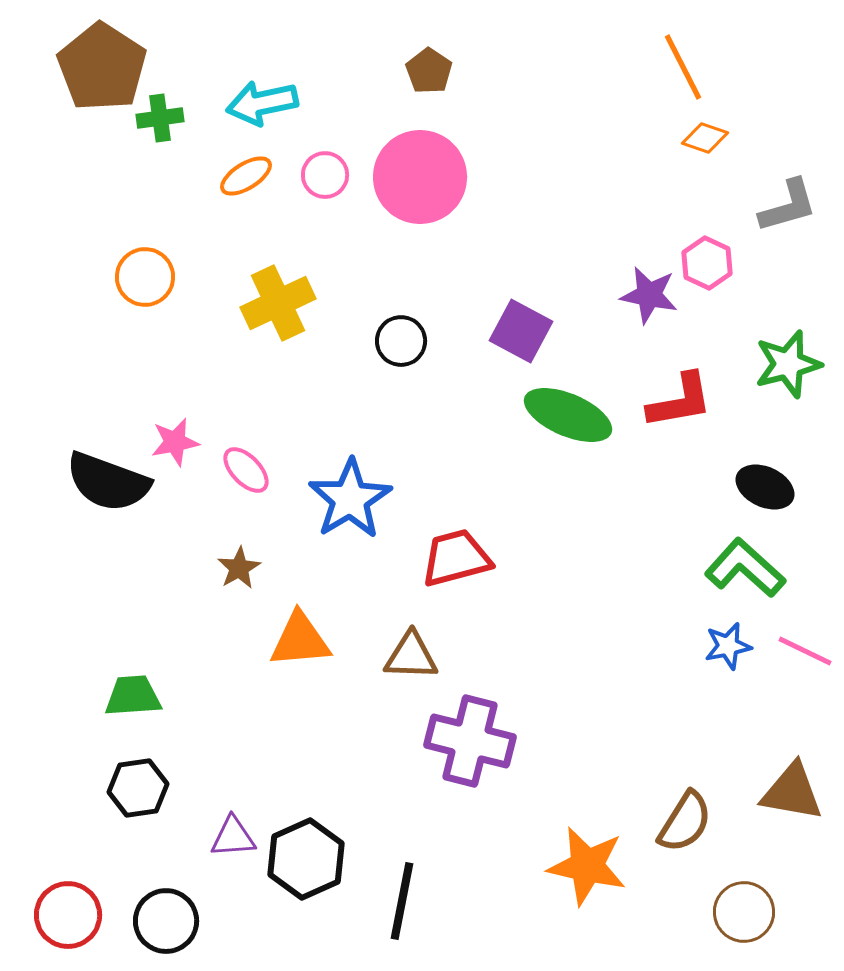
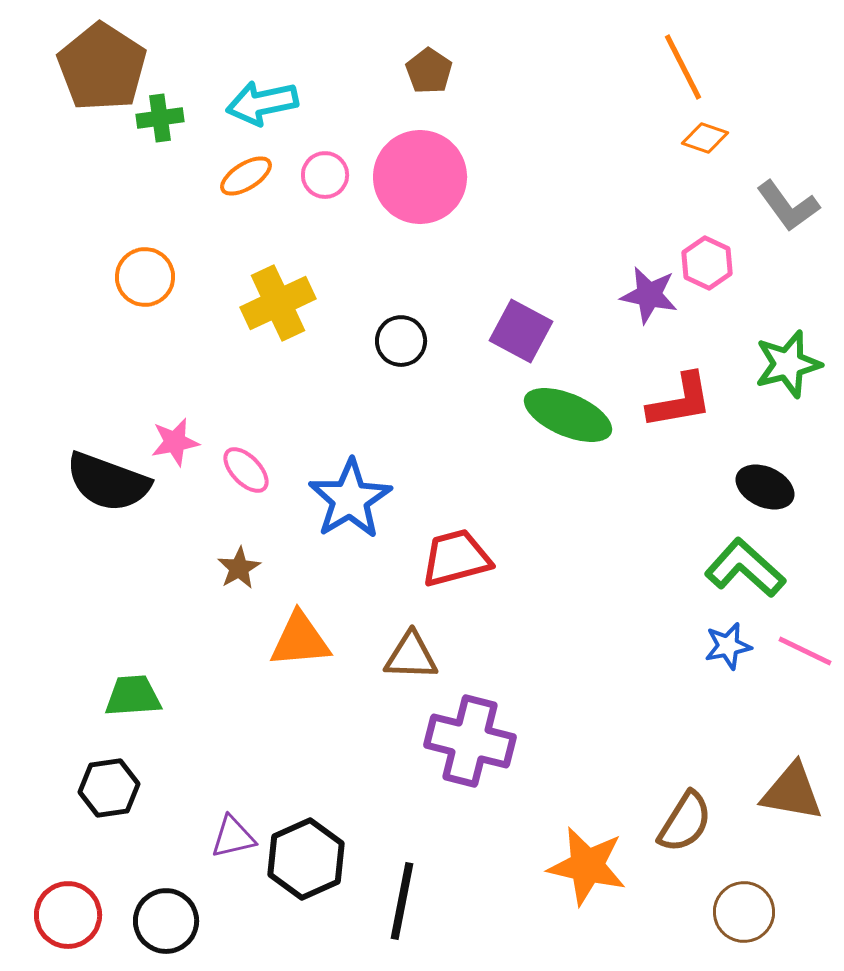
gray L-shape at (788, 206): rotated 70 degrees clockwise
black hexagon at (138, 788): moved 29 px left
purple triangle at (233, 837): rotated 9 degrees counterclockwise
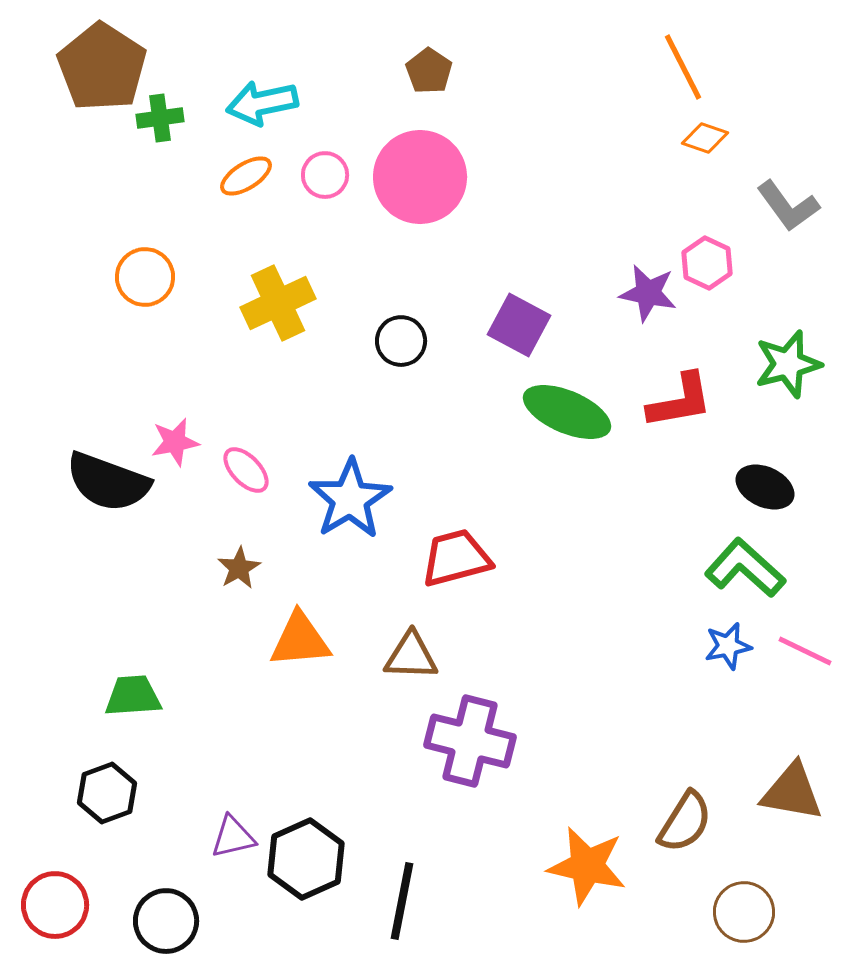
purple star at (649, 295): moved 1 px left, 2 px up
purple square at (521, 331): moved 2 px left, 6 px up
green ellipse at (568, 415): moved 1 px left, 3 px up
black hexagon at (109, 788): moved 2 px left, 5 px down; rotated 12 degrees counterclockwise
red circle at (68, 915): moved 13 px left, 10 px up
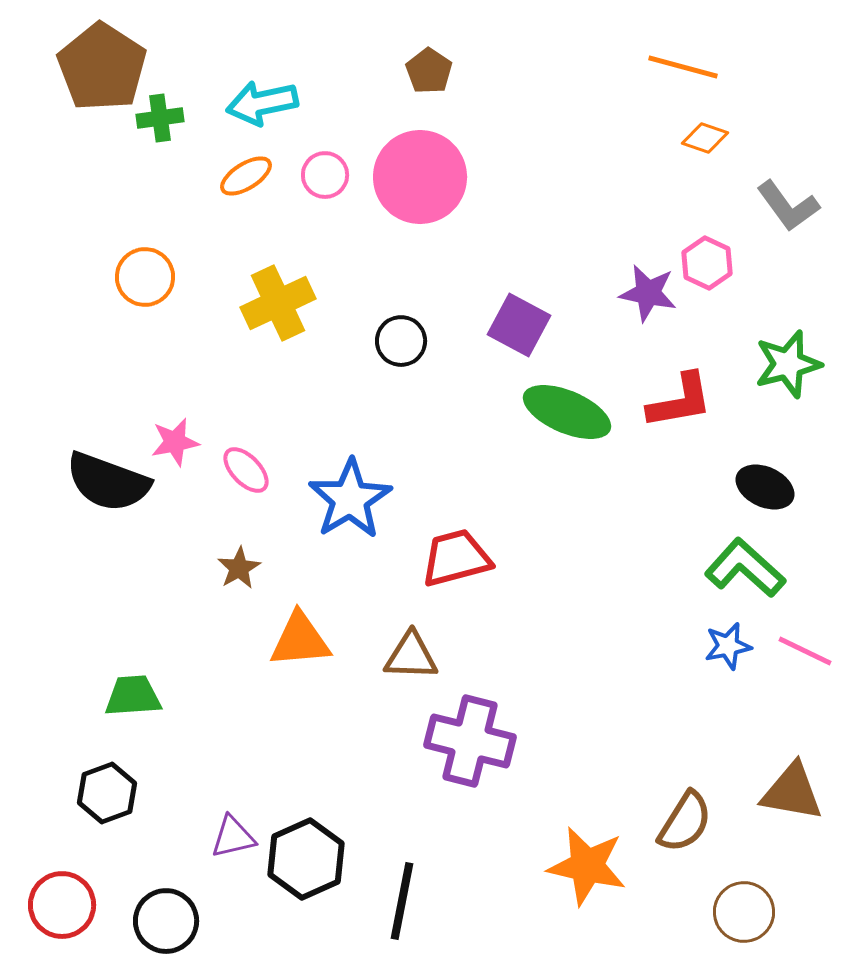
orange line at (683, 67): rotated 48 degrees counterclockwise
red circle at (55, 905): moved 7 px right
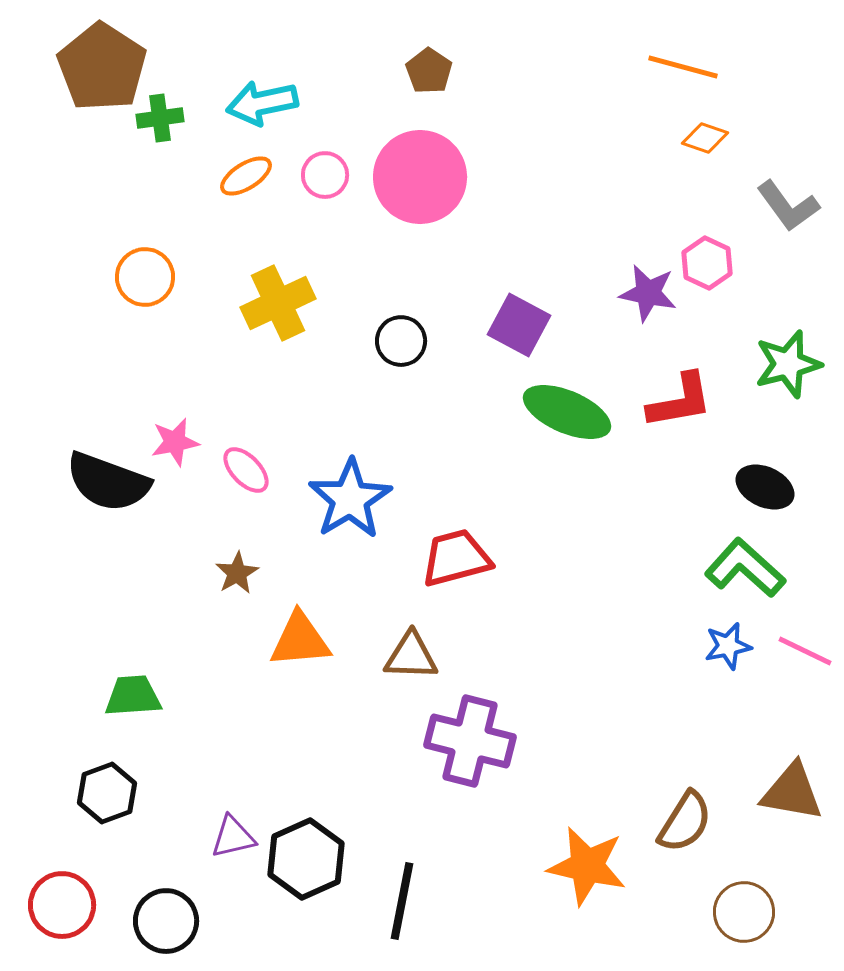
brown star at (239, 568): moved 2 px left, 5 px down
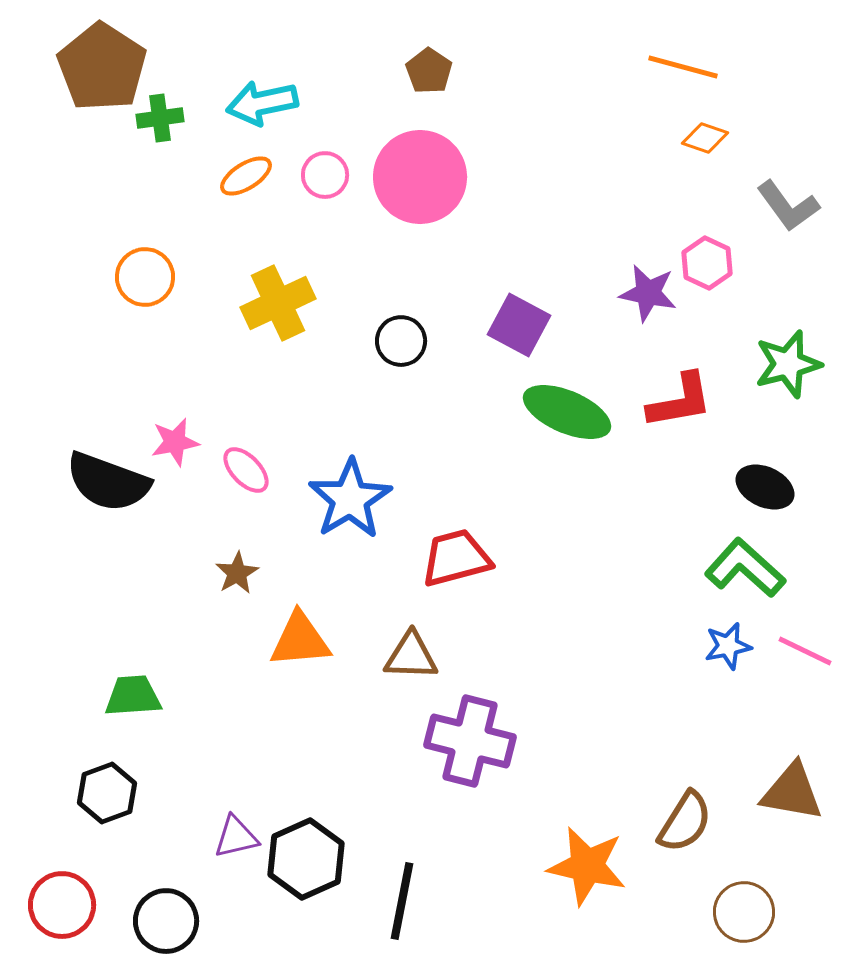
purple triangle at (233, 837): moved 3 px right
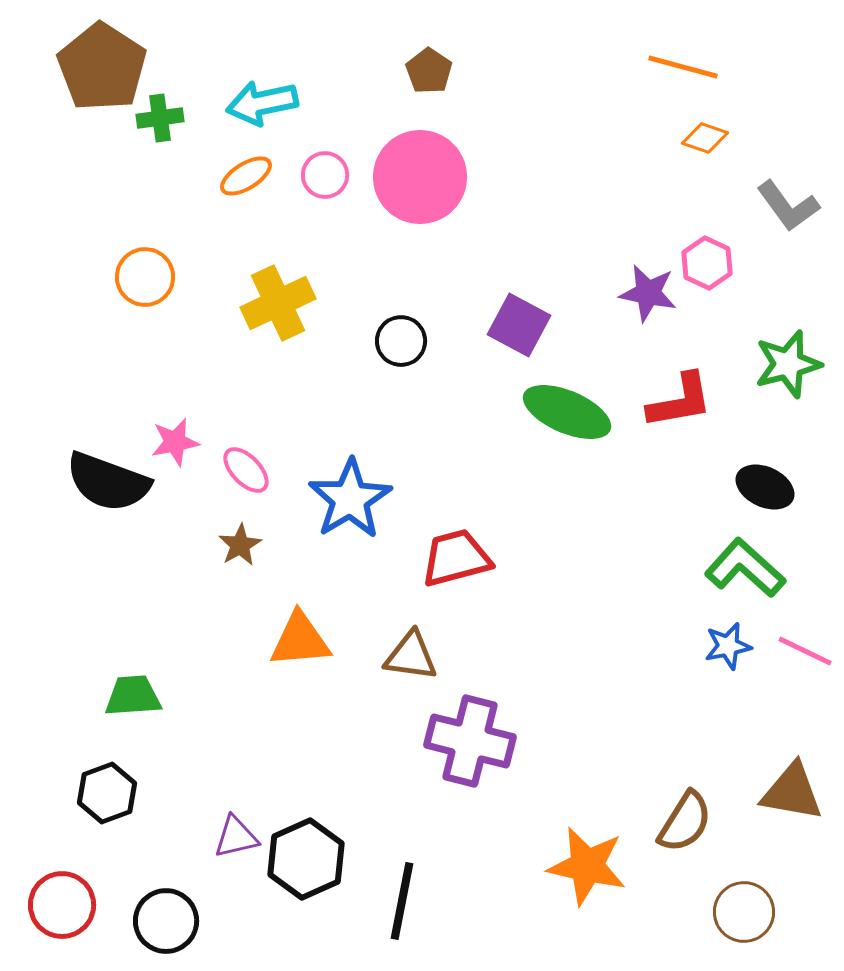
brown star at (237, 573): moved 3 px right, 28 px up
brown triangle at (411, 656): rotated 6 degrees clockwise
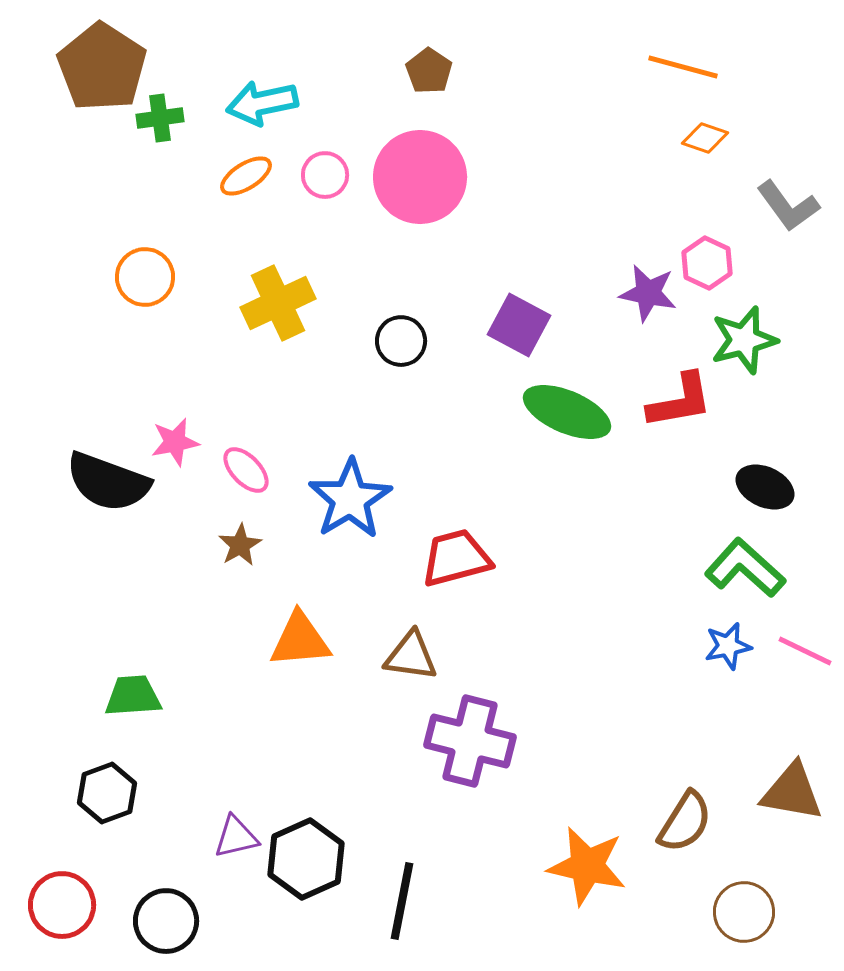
green star at (788, 364): moved 44 px left, 24 px up
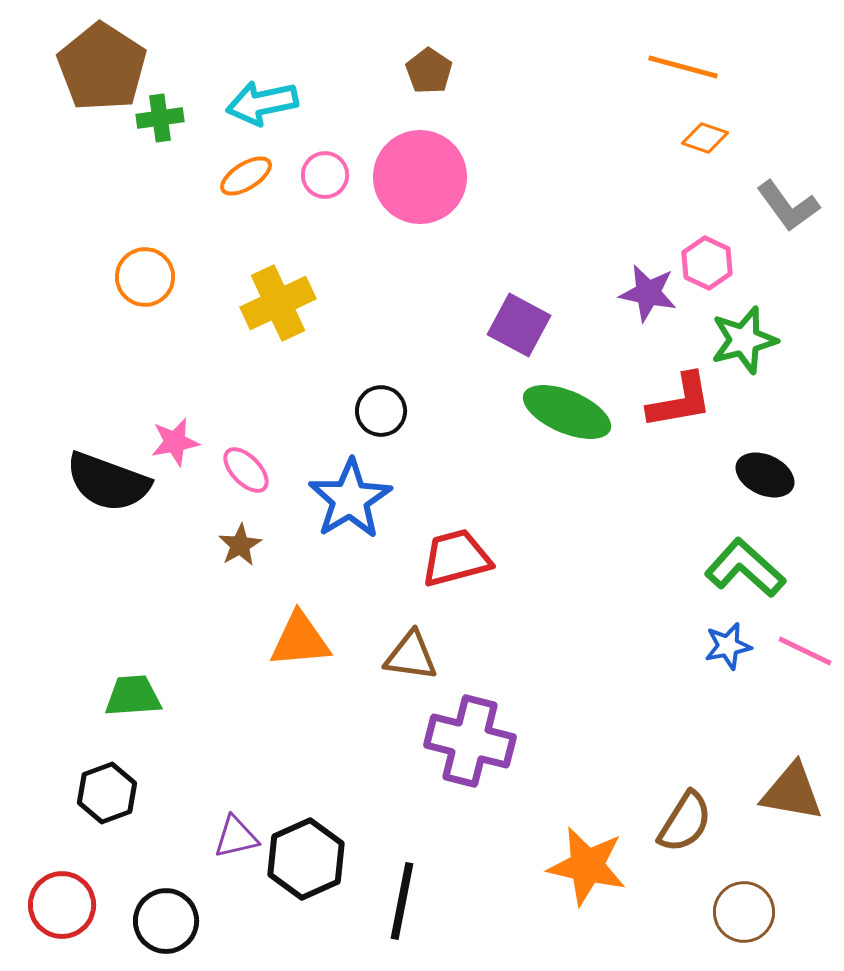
black circle at (401, 341): moved 20 px left, 70 px down
black ellipse at (765, 487): moved 12 px up
